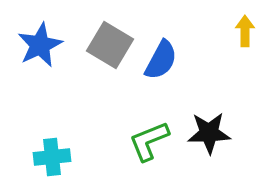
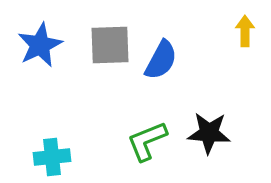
gray square: rotated 33 degrees counterclockwise
black star: rotated 6 degrees clockwise
green L-shape: moved 2 px left
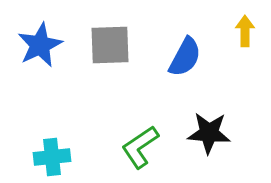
blue semicircle: moved 24 px right, 3 px up
green L-shape: moved 7 px left, 6 px down; rotated 12 degrees counterclockwise
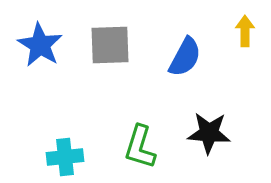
blue star: rotated 15 degrees counterclockwise
green L-shape: rotated 39 degrees counterclockwise
cyan cross: moved 13 px right
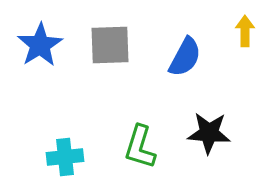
blue star: rotated 9 degrees clockwise
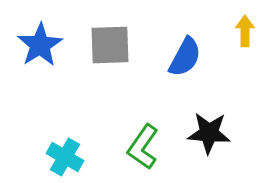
green L-shape: moved 3 px right; rotated 18 degrees clockwise
cyan cross: rotated 36 degrees clockwise
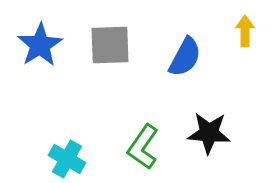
cyan cross: moved 2 px right, 2 px down
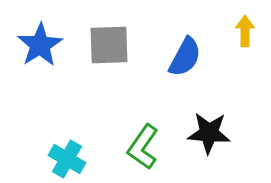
gray square: moved 1 px left
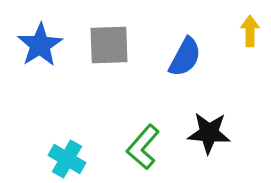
yellow arrow: moved 5 px right
green L-shape: rotated 6 degrees clockwise
